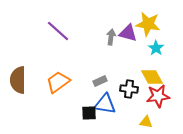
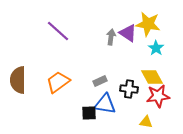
purple triangle: rotated 18 degrees clockwise
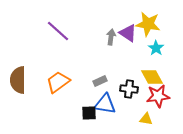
yellow triangle: moved 3 px up
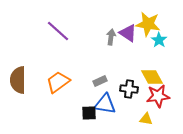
cyan star: moved 3 px right, 8 px up
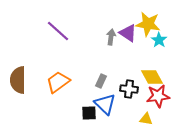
gray rectangle: moved 1 px right; rotated 40 degrees counterclockwise
blue triangle: rotated 35 degrees clockwise
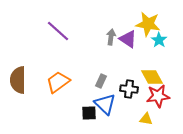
purple triangle: moved 6 px down
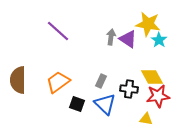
black square: moved 12 px left, 9 px up; rotated 21 degrees clockwise
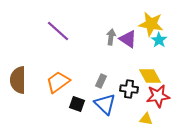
yellow star: moved 3 px right
yellow diamond: moved 2 px left, 1 px up
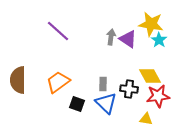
gray rectangle: moved 2 px right, 3 px down; rotated 24 degrees counterclockwise
blue triangle: moved 1 px right, 1 px up
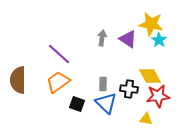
purple line: moved 1 px right, 23 px down
gray arrow: moved 9 px left, 1 px down
